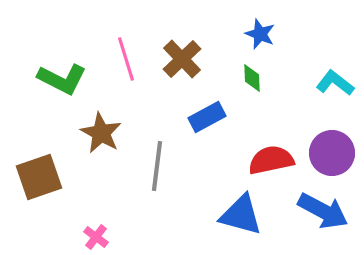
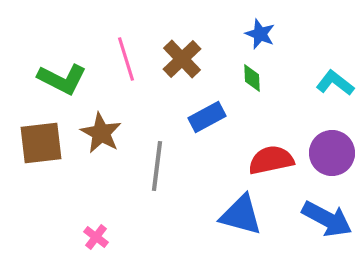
brown square: moved 2 px right, 34 px up; rotated 12 degrees clockwise
blue arrow: moved 4 px right, 8 px down
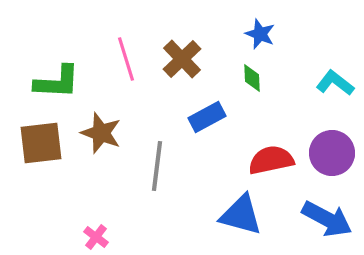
green L-shape: moved 5 px left, 3 px down; rotated 24 degrees counterclockwise
brown star: rotated 9 degrees counterclockwise
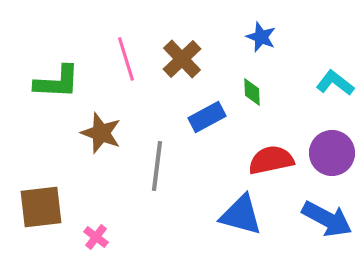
blue star: moved 1 px right, 3 px down
green diamond: moved 14 px down
brown square: moved 64 px down
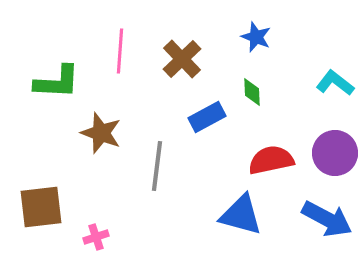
blue star: moved 5 px left
pink line: moved 6 px left, 8 px up; rotated 21 degrees clockwise
purple circle: moved 3 px right
pink cross: rotated 35 degrees clockwise
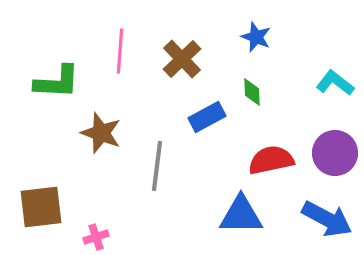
blue triangle: rotated 15 degrees counterclockwise
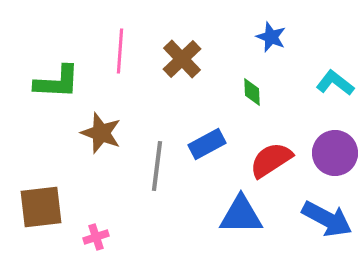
blue star: moved 15 px right
blue rectangle: moved 27 px down
red semicircle: rotated 21 degrees counterclockwise
